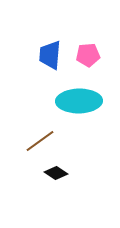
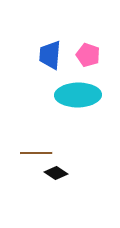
pink pentagon: rotated 25 degrees clockwise
cyan ellipse: moved 1 px left, 6 px up
brown line: moved 4 px left, 12 px down; rotated 36 degrees clockwise
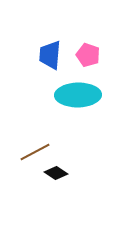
brown line: moved 1 px left, 1 px up; rotated 28 degrees counterclockwise
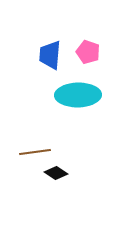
pink pentagon: moved 3 px up
brown line: rotated 20 degrees clockwise
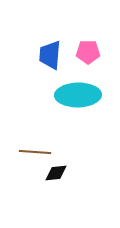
pink pentagon: rotated 20 degrees counterclockwise
brown line: rotated 12 degrees clockwise
black diamond: rotated 40 degrees counterclockwise
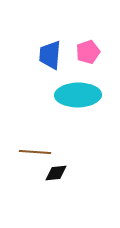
pink pentagon: rotated 20 degrees counterclockwise
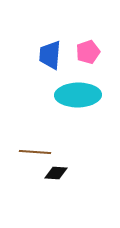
black diamond: rotated 10 degrees clockwise
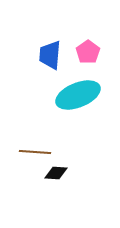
pink pentagon: rotated 15 degrees counterclockwise
cyan ellipse: rotated 21 degrees counterclockwise
